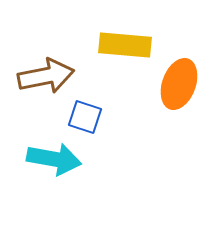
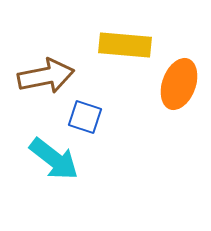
cyan arrow: rotated 28 degrees clockwise
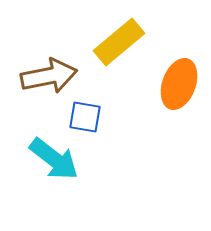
yellow rectangle: moved 6 px left, 3 px up; rotated 45 degrees counterclockwise
brown arrow: moved 3 px right
blue square: rotated 8 degrees counterclockwise
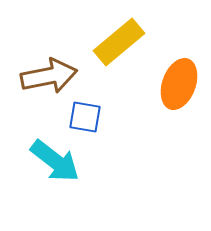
cyan arrow: moved 1 px right, 2 px down
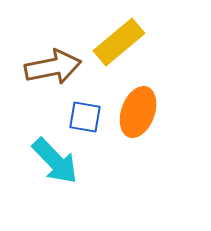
brown arrow: moved 4 px right, 9 px up
orange ellipse: moved 41 px left, 28 px down
cyan arrow: rotated 8 degrees clockwise
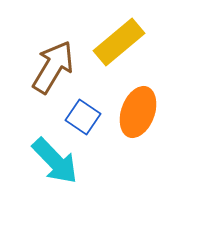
brown arrow: rotated 48 degrees counterclockwise
blue square: moved 2 px left; rotated 24 degrees clockwise
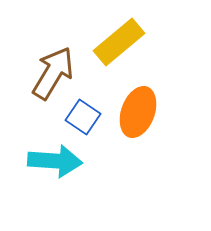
brown arrow: moved 6 px down
cyan arrow: rotated 42 degrees counterclockwise
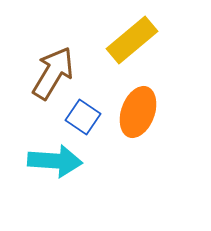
yellow rectangle: moved 13 px right, 2 px up
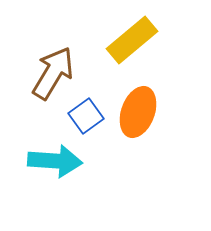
blue square: moved 3 px right, 1 px up; rotated 20 degrees clockwise
